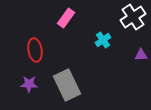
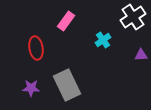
pink rectangle: moved 3 px down
red ellipse: moved 1 px right, 2 px up
purple star: moved 2 px right, 4 px down
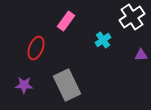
white cross: moved 1 px left
red ellipse: rotated 30 degrees clockwise
purple star: moved 7 px left, 3 px up
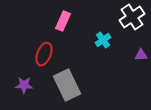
pink rectangle: moved 3 px left; rotated 12 degrees counterclockwise
red ellipse: moved 8 px right, 6 px down
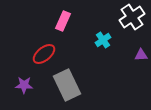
red ellipse: rotated 30 degrees clockwise
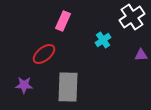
gray rectangle: moved 1 px right, 2 px down; rotated 28 degrees clockwise
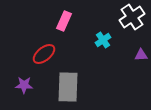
pink rectangle: moved 1 px right
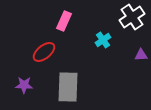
red ellipse: moved 2 px up
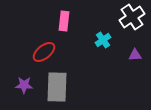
pink rectangle: rotated 18 degrees counterclockwise
purple triangle: moved 6 px left
gray rectangle: moved 11 px left
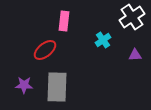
red ellipse: moved 1 px right, 2 px up
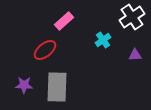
pink rectangle: rotated 42 degrees clockwise
